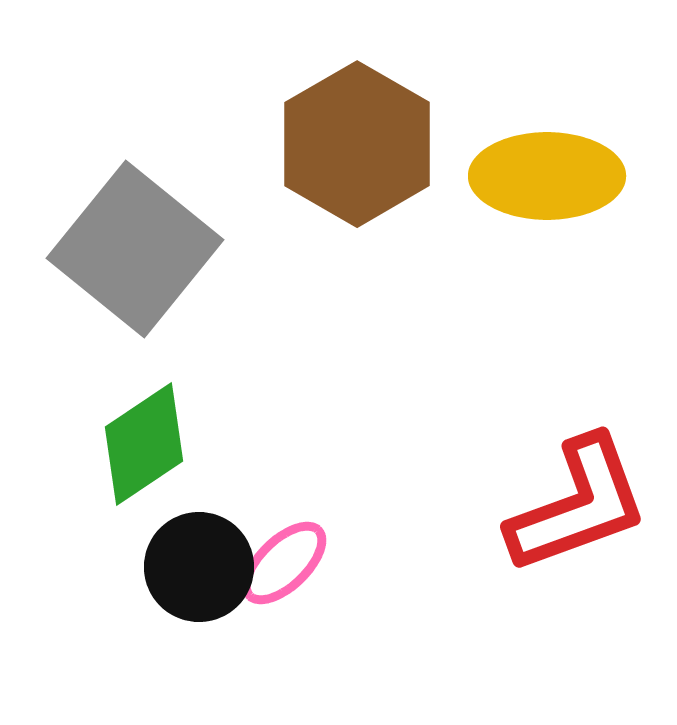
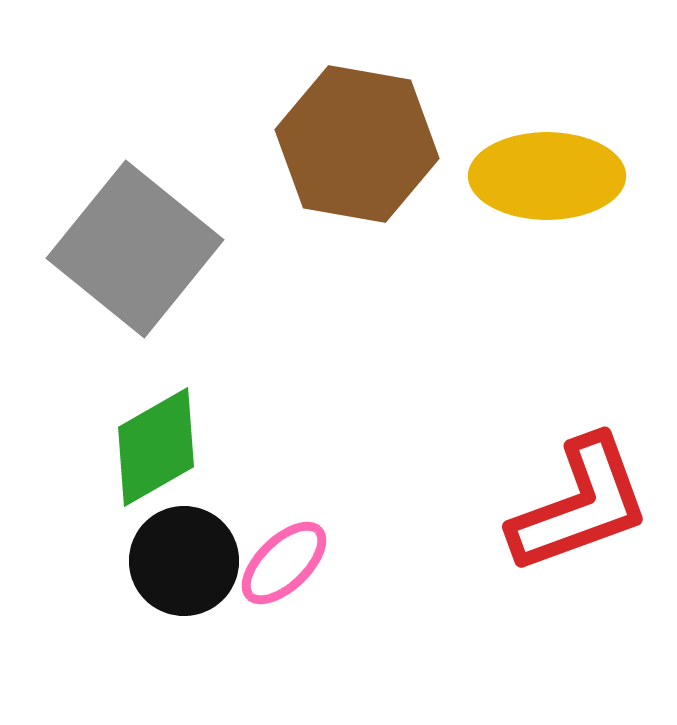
brown hexagon: rotated 20 degrees counterclockwise
green diamond: moved 12 px right, 3 px down; rotated 4 degrees clockwise
red L-shape: moved 2 px right
black circle: moved 15 px left, 6 px up
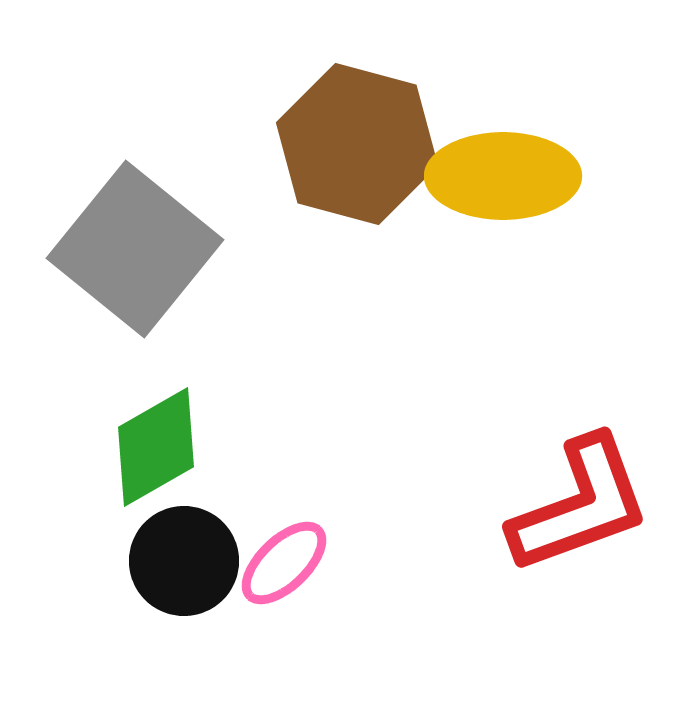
brown hexagon: rotated 5 degrees clockwise
yellow ellipse: moved 44 px left
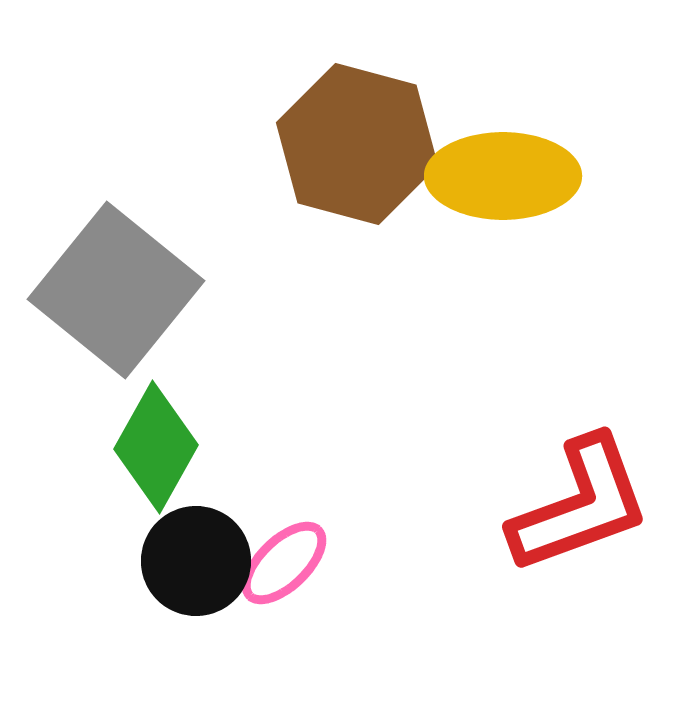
gray square: moved 19 px left, 41 px down
green diamond: rotated 31 degrees counterclockwise
black circle: moved 12 px right
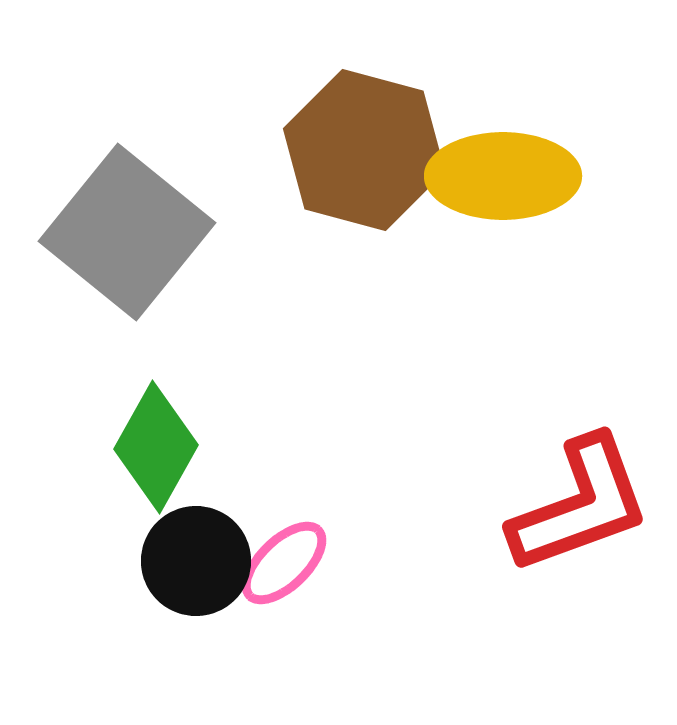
brown hexagon: moved 7 px right, 6 px down
gray square: moved 11 px right, 58 px up
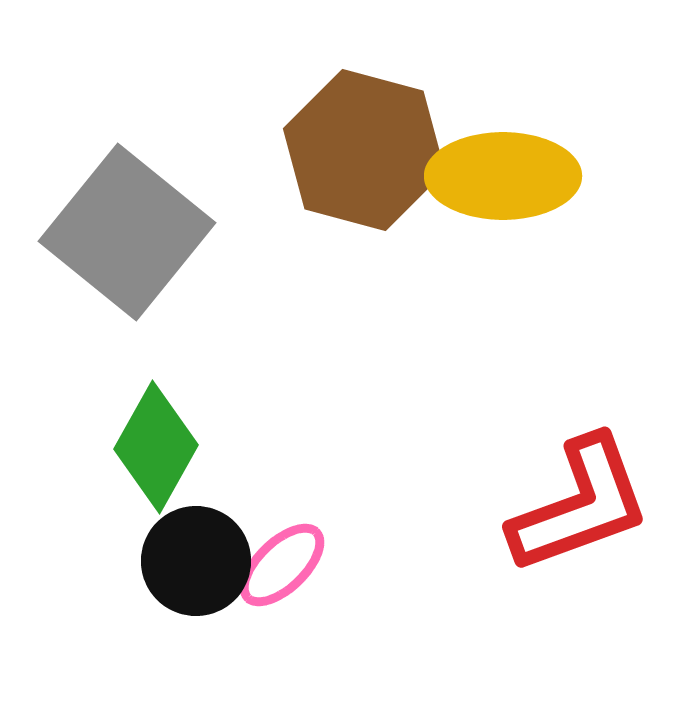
pink ellipse: moved 2 px left, 2 px down
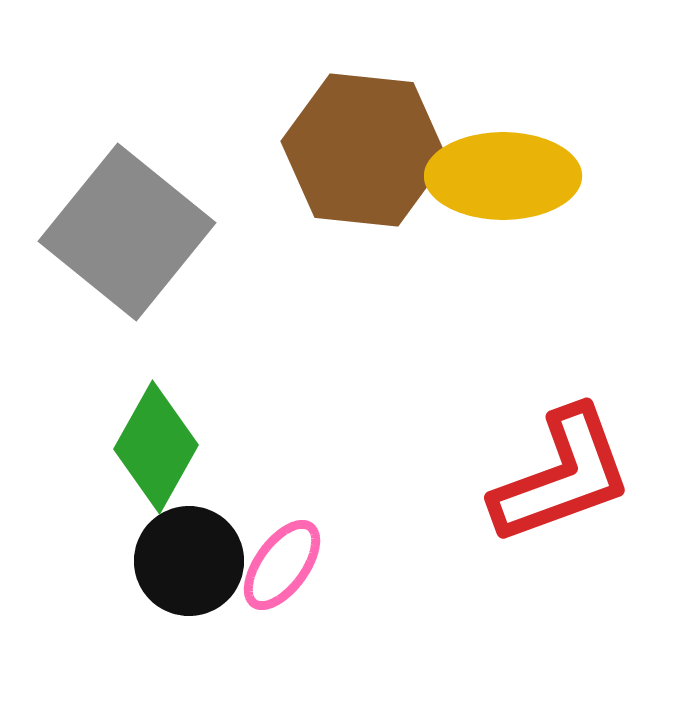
brown hexagon: rotated 9 degrees counterclockwise
red L-shape: moved 18 px left, 29 px up
black circle: moved 7 px left
pink ellipse: rotated 10 degrees counterclockwise
